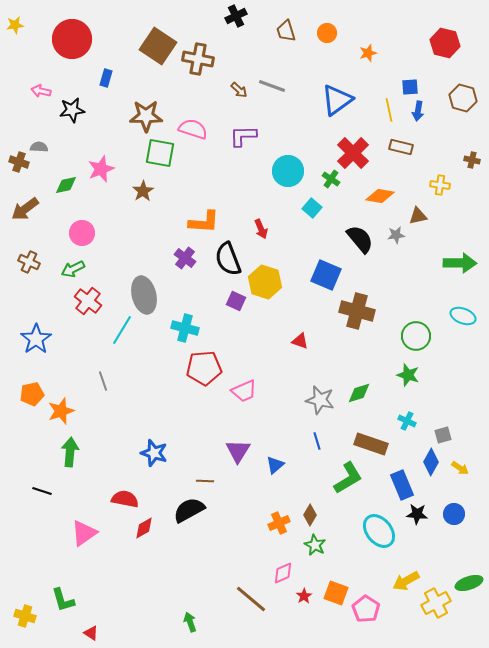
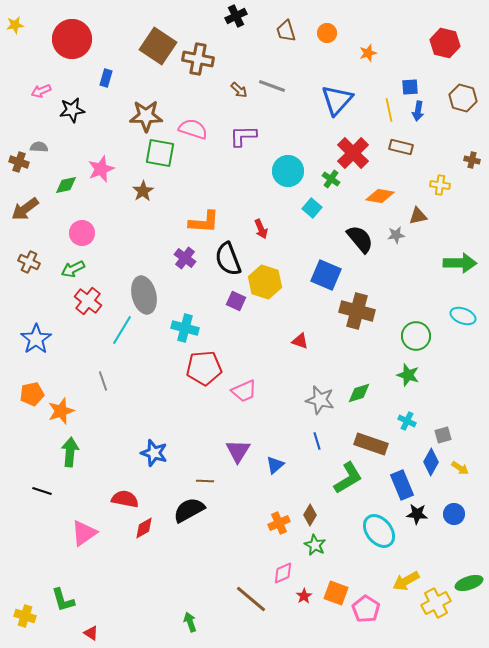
pink arrow at (41, 91): rotated 36 degrees counterclockwise
blue triangle at (337, 100): rotated 12 degrees counterclockwise
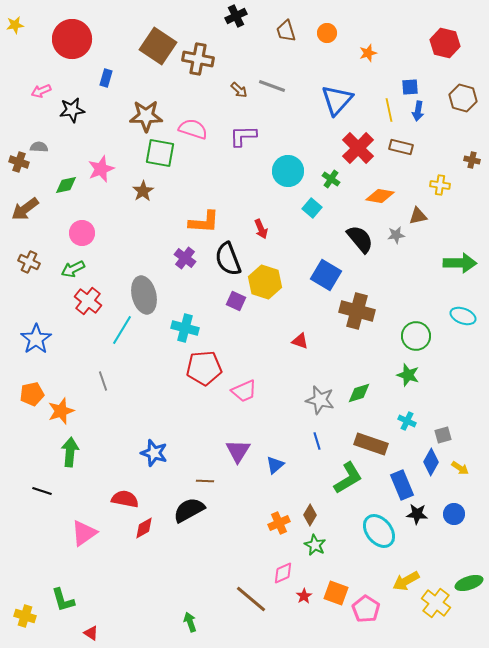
red cross at (353, 153): moved 5 px right, 5 px up
blue square at (326, 275): rotated 8 degrees clockwise
yellow cross at (436, 603): rotated 24 degrees counterclockwise
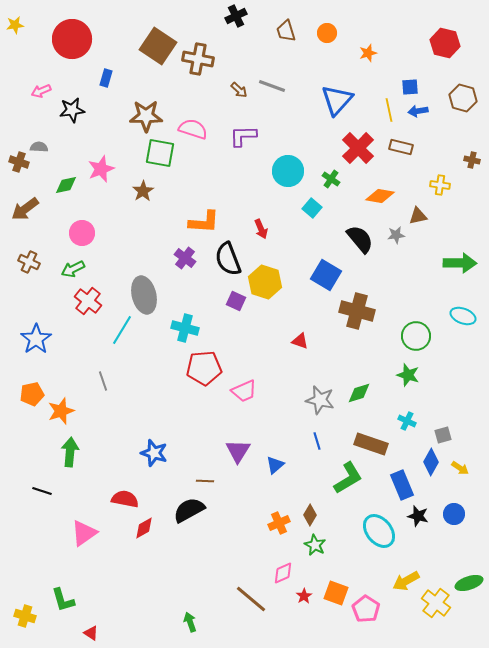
blue arrow at (418, 111): rotated 72 degrees clockwise
black star at (417, 514): moved 1 px right, 2 px down; rotated 10 degrees clockwise
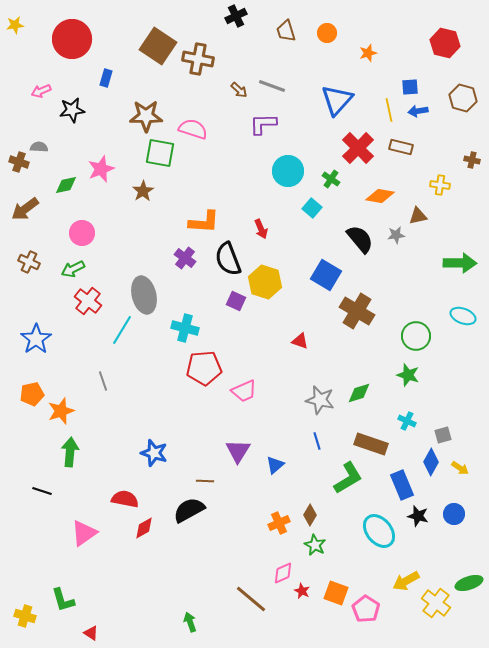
purple L-shape at (243, 136): moved 20 px right, 12 px up
brown cross at (357, 311): rotated 16 degrees clockwise
red star at (304, 596): moved 2 px left, 5 px up; rotated 14 degrees counterclockwise
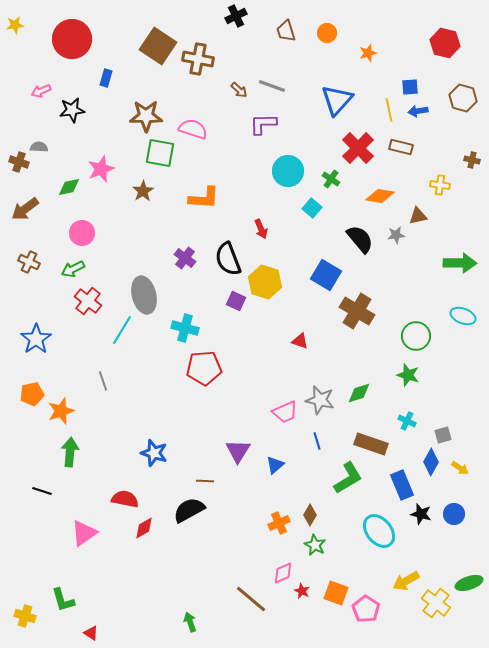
green diamond at (66, 185): moved 3 px right, 2 px down
orange L-shape at (204, 222): moved 24 px up
pink trapezoid at (244, 391): moved 41 px right, 21 px down
black star at (418, 516): moved 3 px right, 2 px up
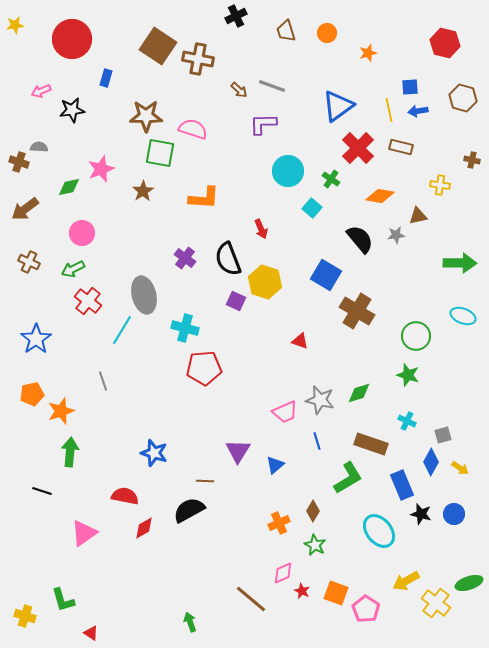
blue triangle at (337, 100): moved 1 px right, 6 px down; rotated 12 degrees clockwise
red semicircle at (125, 499): moved 3 px up
brown diamond at (310, 515): moved 3 px right, 4 px up
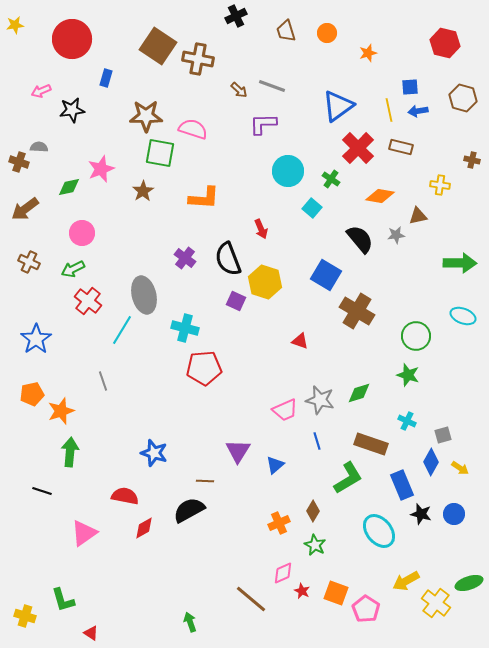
pink trapezoid at (285, 412): moved 2 px up
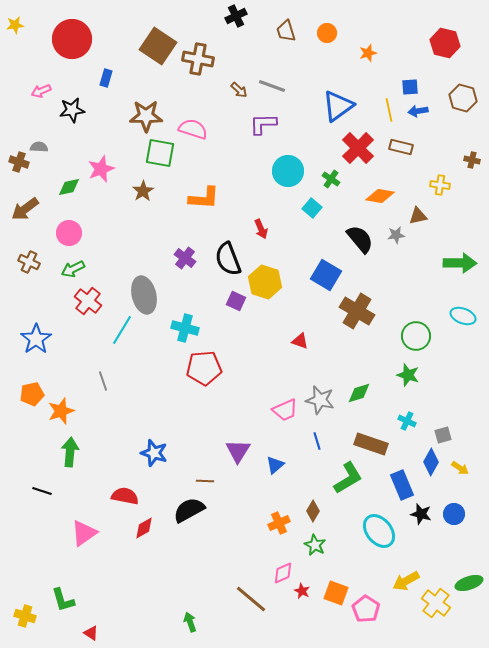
pink circle at (82, 233): moved 13 px left
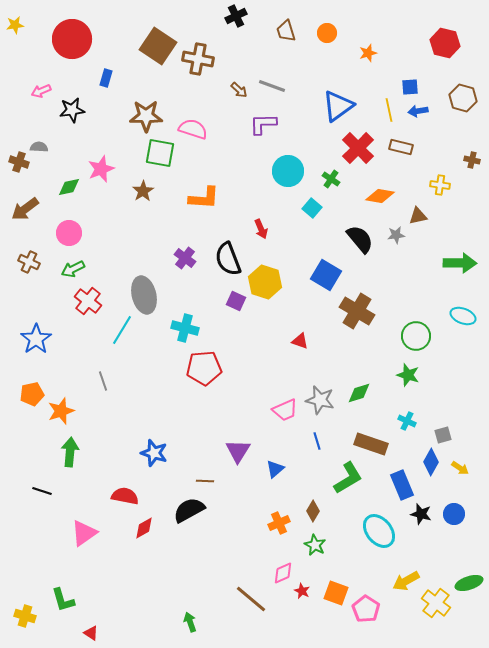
blue triangle at (275, 465): moved 4 px down
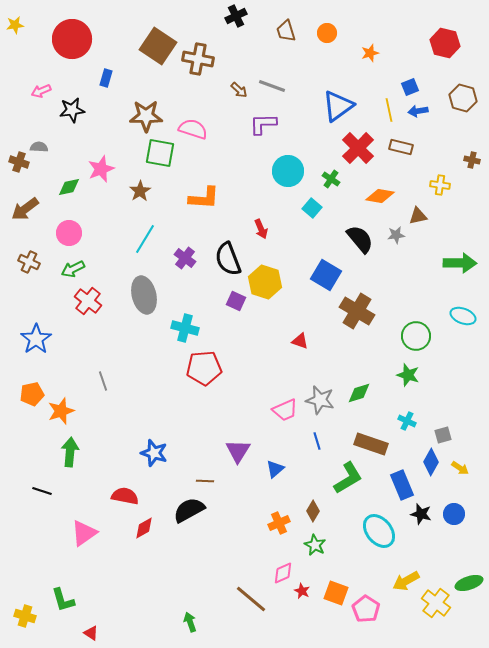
orange star at (368, 53): moved 2 px right
blue square at (410, 87): rotated 18 degrees counterclockwise
brown star at (143, 191): moved 3 px left
cyan line at (122, 330): moved 23 px right, 91 px up
